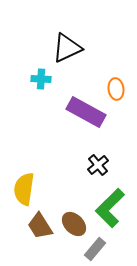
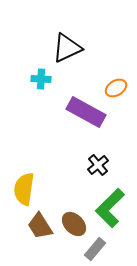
orange ellipse: moved 1 px up; rotated 65 degrees clockwise
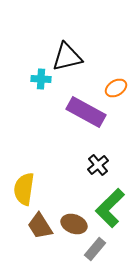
black triangle: moved 9 px down; rotated 12 degrees clockwise
brown ellipse: rotated 25 degrees counterclockwise
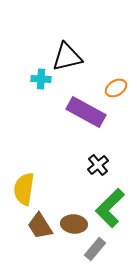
brown ellipse: rotated 15 degrees counterclockwise
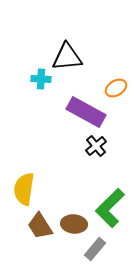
black triangle: rotated 8 degrees clockwise
black cross: moved 2 px left, 19 px up
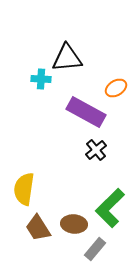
black triangle: moved 1 px down
black cross: moved 4 px down
brown trapezoid: moved 2 px left, 2 px down
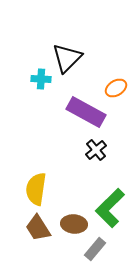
black triangle: rotated 40 degrees counterclockwise
yellow semicircle: moved 12 px right
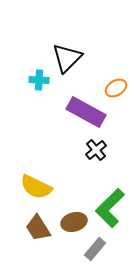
cyan cross: moved 2 px left, 1 px down
yellow semicircle: moved 2 px up; rotated 72 degrees counterclockwise
brown ellipse: moved 2 px up; rotated 20 degrees counterclockwise
